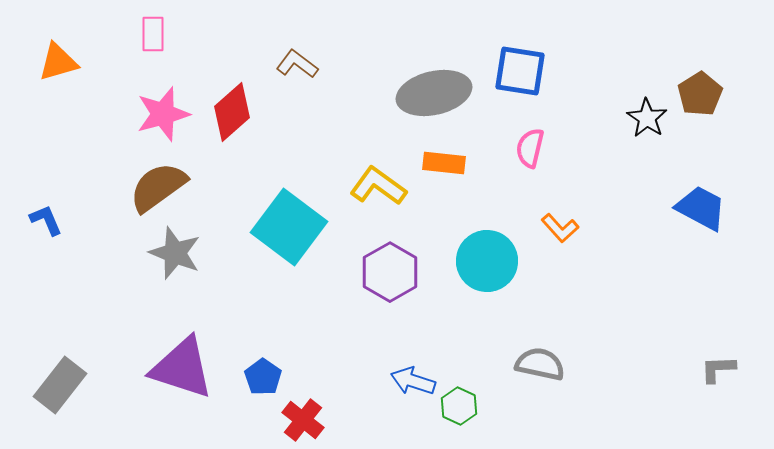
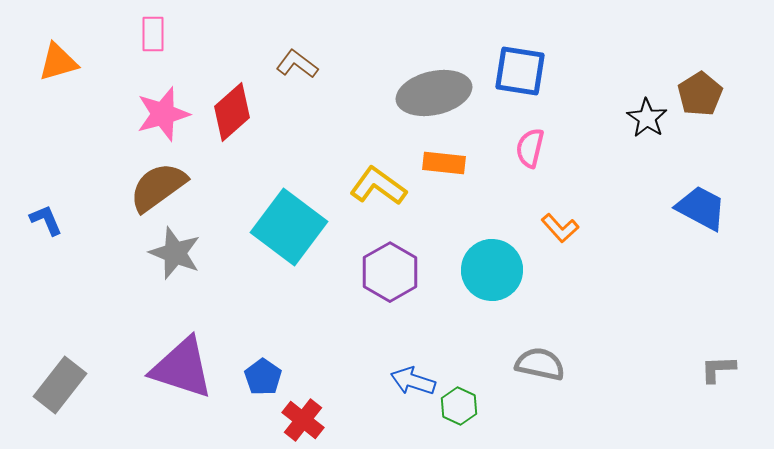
cyan circle: moved 5 px right, 9 px down
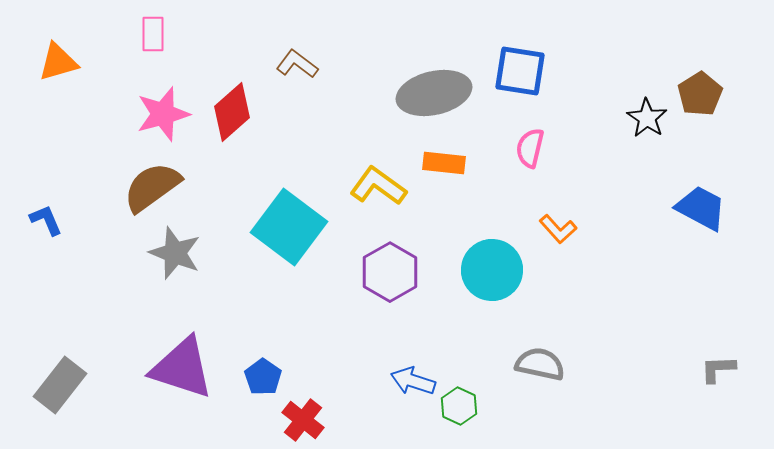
brown semicircle: moved 6 px left
orange L-shape: moved 2 px left, 1 px down
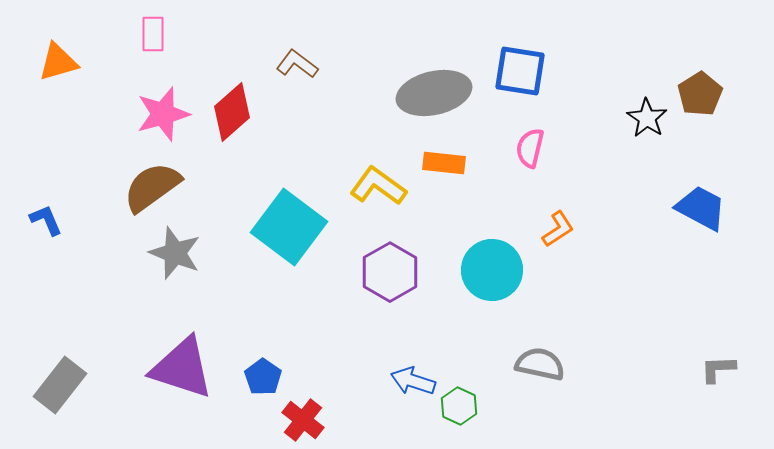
orange L-shape: rotated 81 degrees counterclockwise
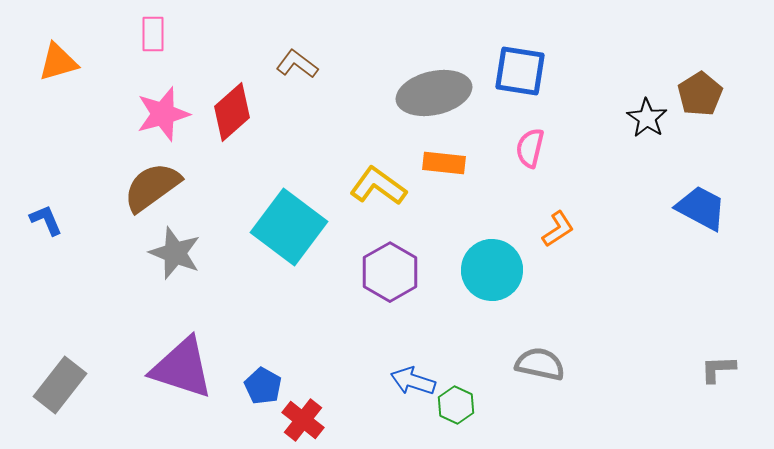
blue pentagon: moved 9 px down; rotated 6 degrees counterclockwise
green hexagon: moved 3 px left, 1 px up
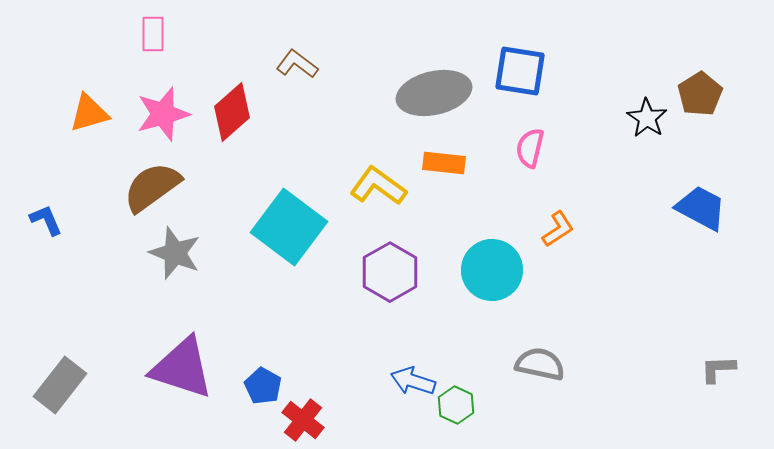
orange triangle: moved 31 px right, 51 px down
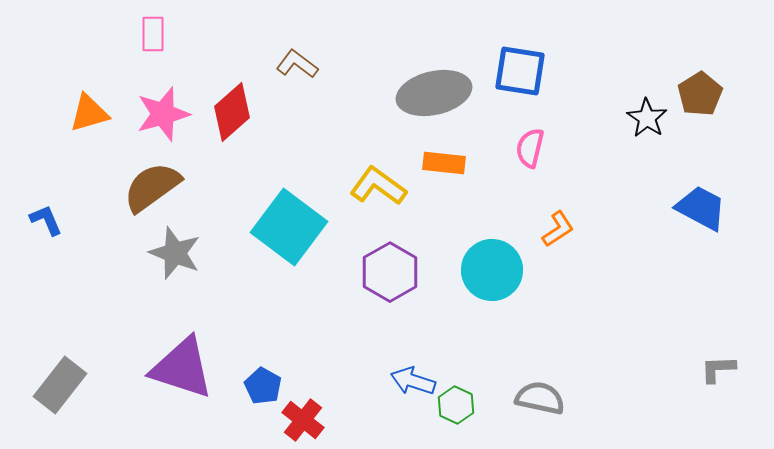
gray semicircle: moved 34 px down
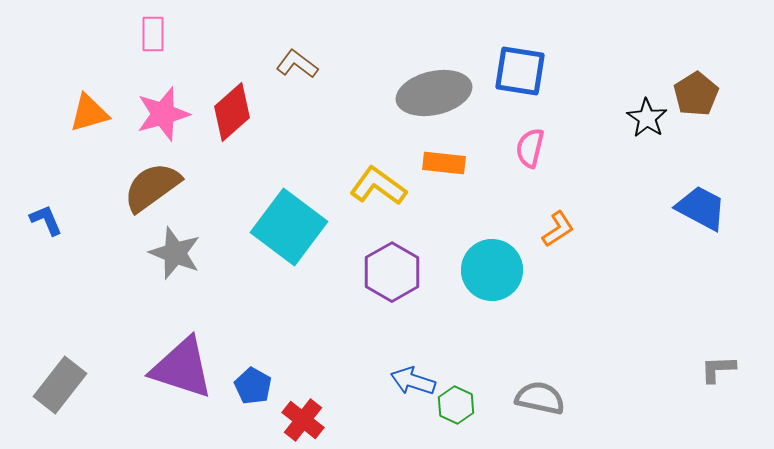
brown pentagon: moved 4 px left
purple hexagon: moved 2 px right
blue pentagon: moved 10 px left
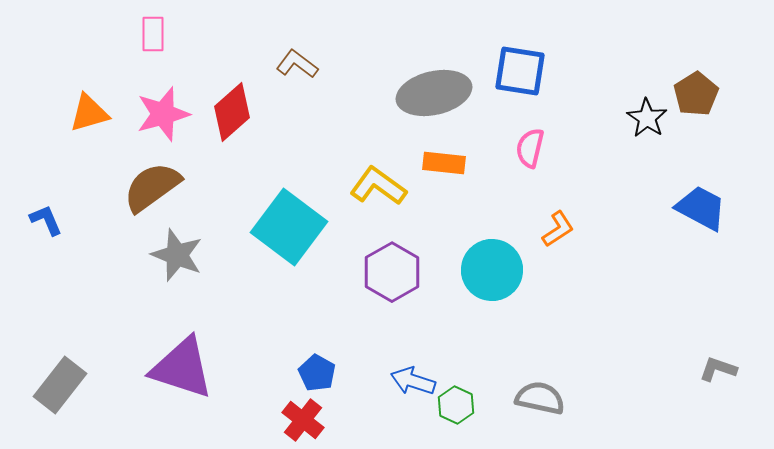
gray star: moved 2 px right, 2 px down
gray L-shape: rotated 21 degrees clockwise
blue pentagon: moved 64 px right, 13 px up
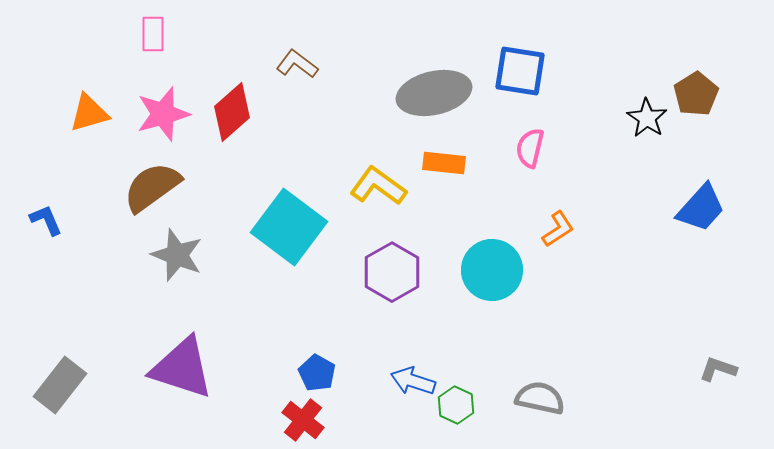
blue trapezoid: rotated 104 degrees clockwise
